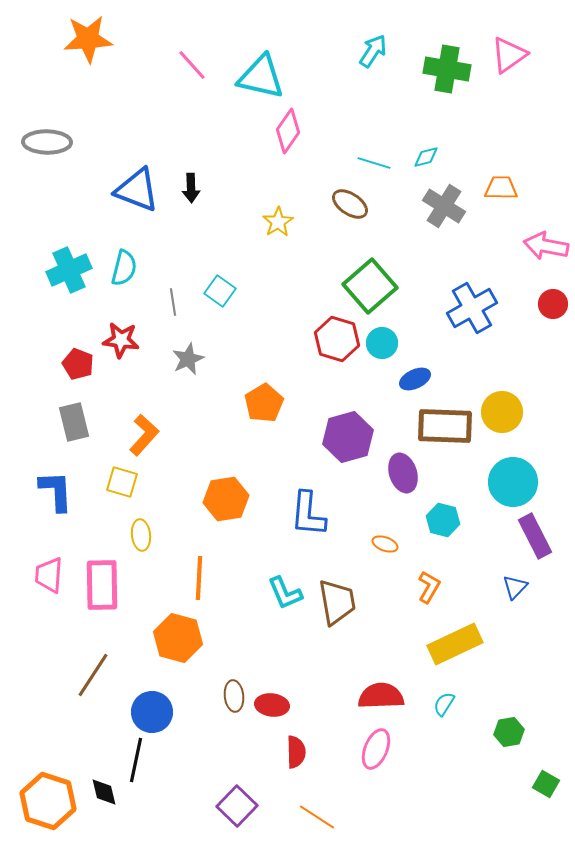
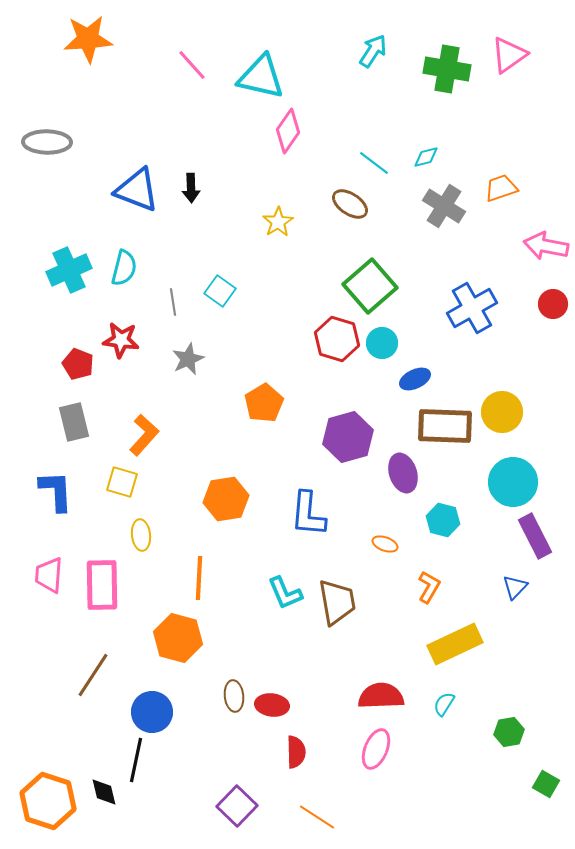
cyan line at (374, 163): rotated 20 degrees clockwise
orange trapezoid at (501, 188): rotated 20 degrees counterclockwise
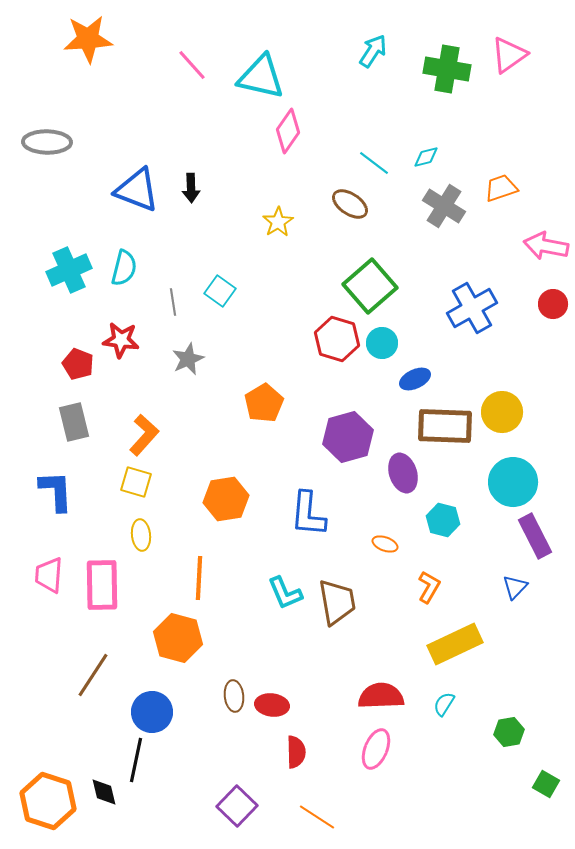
yellow square at (122, 482): moved 14 px right
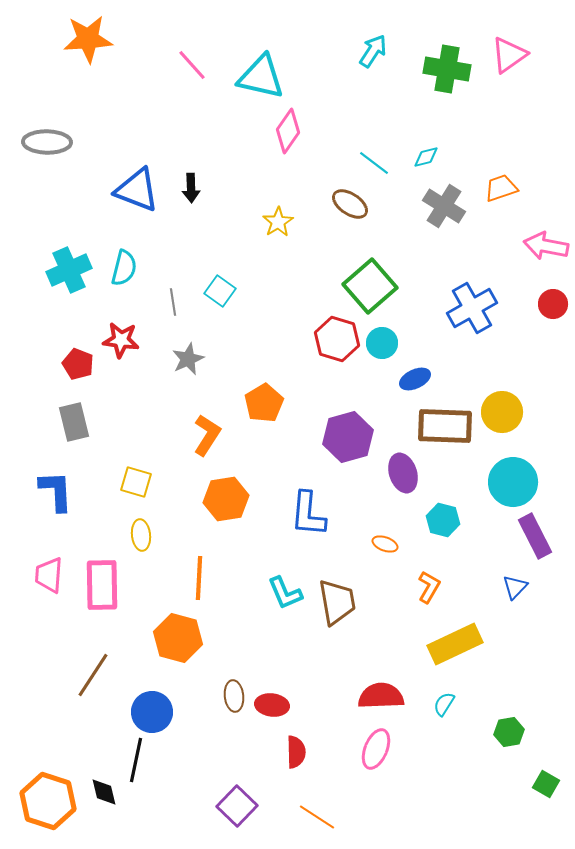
orange L-shape at (144, 435): moved 63 px right; rotated 9 degrees counterclockwise
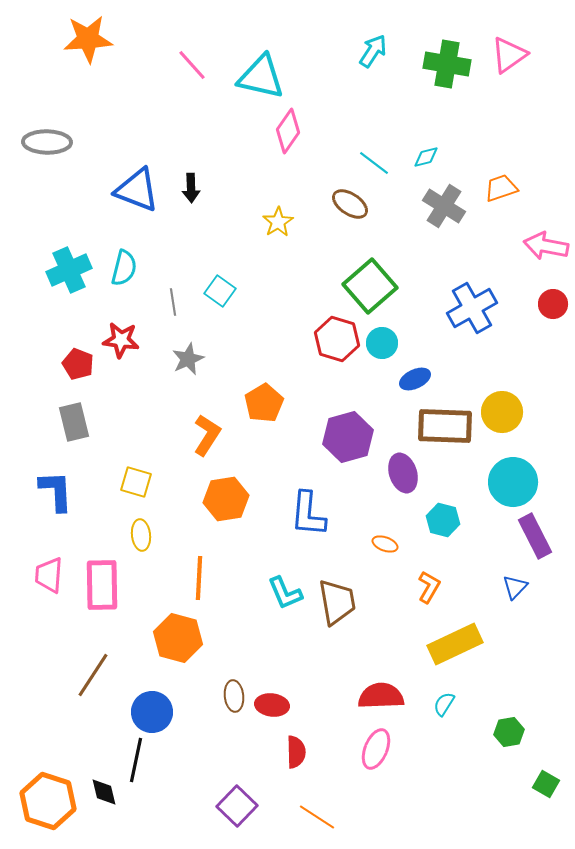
green cross at (447, 69): moved 5 px up
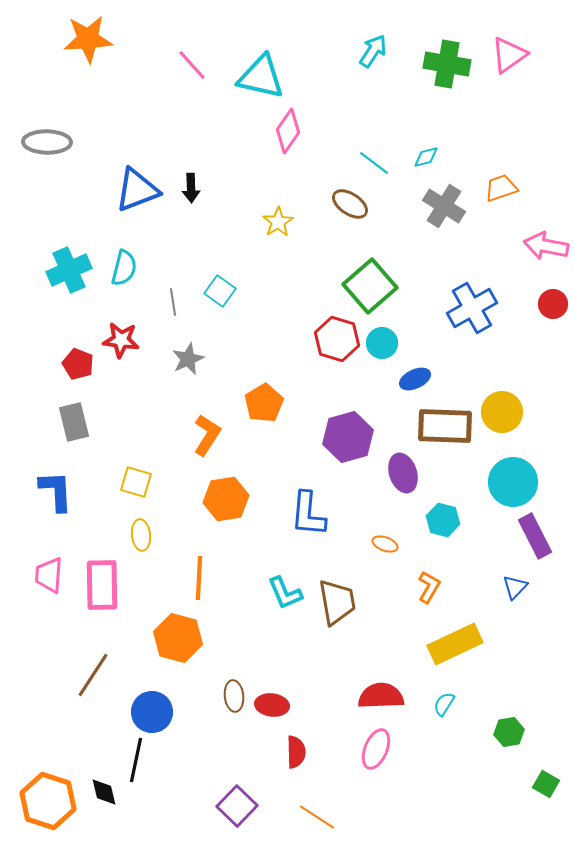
blue triangle at (137, 190): rotated 42 degrees counterclockwise
